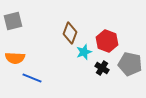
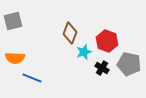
gray pentagon: moved 1 px left
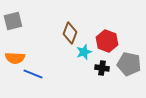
black cross: rotated 24 degrees counterclockwise
blue line: moved 1 px right, 4 px up
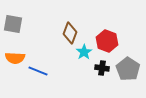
gray square: moved 3 px down; rotated 24 degrees clockwise
cyan star: rotated 14 degrees counterclockwise
gray pentagon: moved 1 px left, 5 px down; rotated 20 degrees clockwise
blue line: moved 5 px right, 3 px up
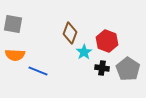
orange semicircle: moved 3 px up
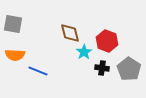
brown diamond: rotated 35 degrees counterclockwise
gray pentagon: moved 1 px right
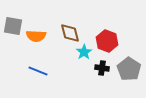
gray square: moved 2 px down
orange semicircle: moved 21 px right, 19 px up
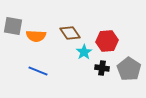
brown diamond: rotated 20 degrees counterclockwise
red hexagon: rotated 25 degrees counterclockwise
